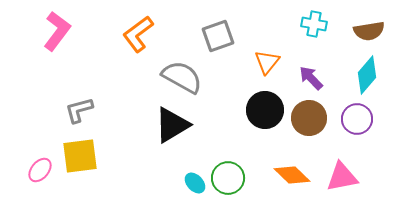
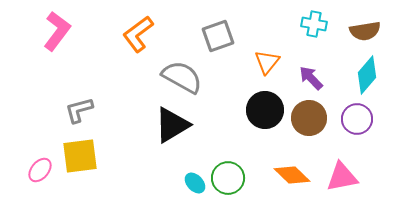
brown semicircle: moved 4 px left
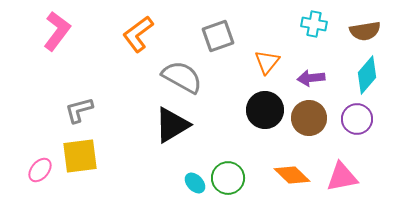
purple arrow: rotated 52 degrees counterclockwise
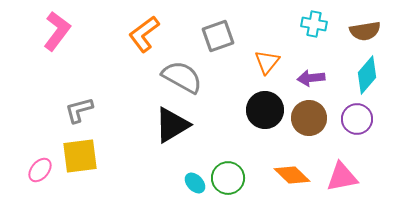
orange L-shape: moved 6 px right
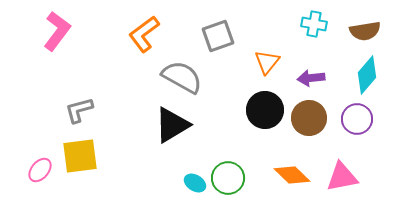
cyan ellipse: rotated 15 degrees counterclockwise
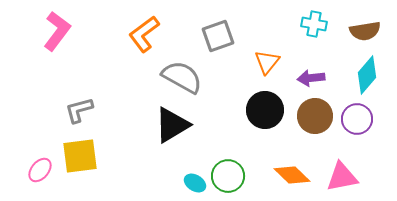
brown circle: moved 6 px right, 2 px up
green circle: moved 2 px up
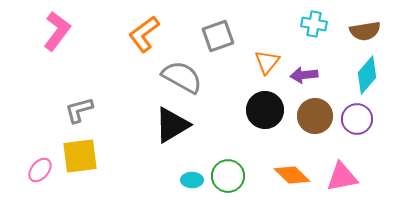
purple arrow: moved 7 px left, 3 px up
cyan ellipse: moved 3 px left, 3 px up; rotated 30 degrees counterclockwise
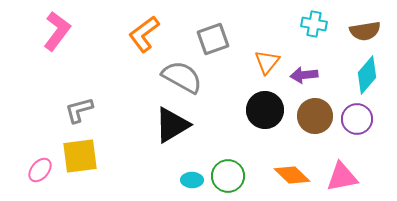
gray square: moved 5 px left, 3 px down
